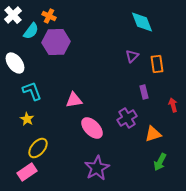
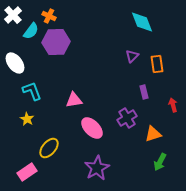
yellow ellipse: moved 11 px right
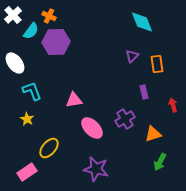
purple cross: moved 2 px left, 1 px down
purple star: moved 1 px left, 1 px down; rotated 30 degrees counterclockwise
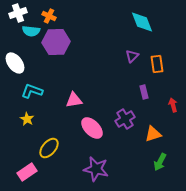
white cross: moved 5 px right, 2 px up; rotated 24 degrees clockwise
cyan semicircle: rotated 60 degrees clockwise
cyan L-shape: rotated 50 degrees counterclockwise
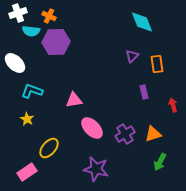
white ellipse: rotated 10 degrees counterclockwise
purple cross: moved 15 px down
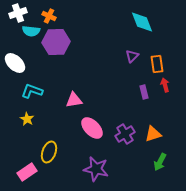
red arrow: moved 8 px left, 20 px up
yellow ellipse: moved 4 px down; rotated 20 degrees counterclockwise
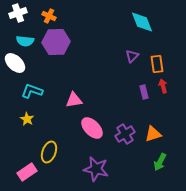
cyan semicircle: moved 6 px left, 10 px down
red arrow: moved 2 px left, 1 px down
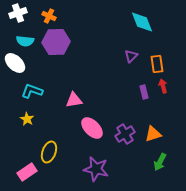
purple triangle: moved 1 px left
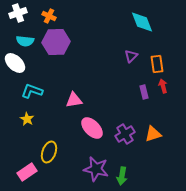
green arrow: moved 38 px left, 14 px down; rotated 18 degrees counterclockwise
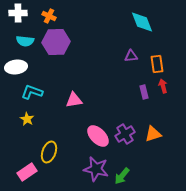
white cross: rotated 18 degrees clockwise
purple triangle: rotated 40 degrees clockwise
white ellipse: moved 1 px right, 4 px down; rotated 50 degrees counterclockwise
cyan L-shape: moved 1 px down
pink ellipse: moved 6 px right, 8 px down
green arrow: rotated 30 degrees clockwise
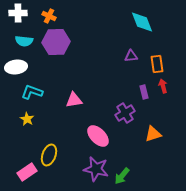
cyan semicircle: moved 1 px left
purple cross: moved 21 px up
yellow ellipse: moved 3 px down
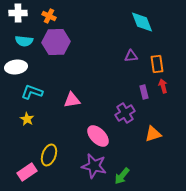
pink triangle: moved 2 px left
purple star: moved 2 px left, 3 px up
